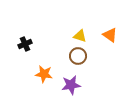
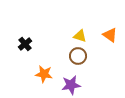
black cross: rotated 16 degrees counterclockwise
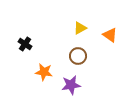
yellow triangle: moved 8 px up; rotated 48 degrees counterclockwise
black cross: rotated 16 degrees counterclockwise
orange star: moved 2 px up
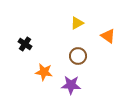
yellow triangle: moved 3 px left, 5 px up
orange triangle: moved 2 px left, 1 px down
purple star: rotated 12 degrees clockwise
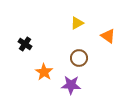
brown circle: moved 1 px right, 2 px down
orange star: rotated 24 degrees clockwise
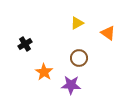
orange triangle: moved 3 px up
black cross: rotated 24 degrees clockwise
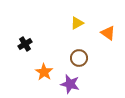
purple star: moved 1 px left, 1 px up; rotated 12 degrees clockwise
